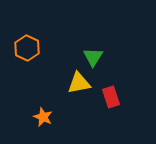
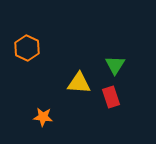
green triangle: moved 22 px right, 8 px down
yellow triangle: rotated 15 degrees clockwise
orange star: rotated 18 degrees counterclockwise
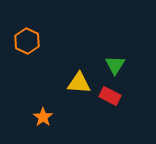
orange hexagon: moved 7 px up
red rectangle: moved 1 px left, 1 px up; rotated 45 degrees counterclockwise
orange star: rotated 30 degrees clockwise
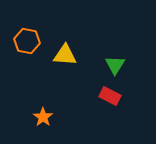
orange hexagon: rotated 15 degrees counterclockwise
yellow triangle: moved 14 px left, 28 px up
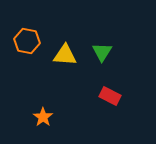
green triangle: moved 13 px left, 13 px up
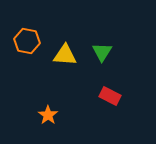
orange star: moved 5 px right, 2 px up
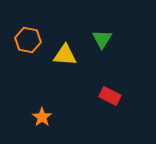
orange hexagon: moved 1 px right, 1 px up
green triangle: moved 13 px up
orange star: moved 6 px left, 2 px down
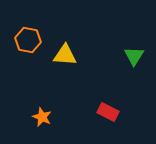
green triangle: moved 32 px right, 17 px down
red rectangle: moved 2 px left, 16 px down
orange star: rotated 12 degrees counterclockwise
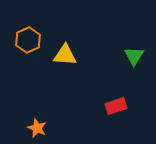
orange hexagon: rotated 25 degrees clockwise
red rectangle: moved 8 px right, 6 px up; rotated 45 degrees counterclockwise
orange star: moved 5 px left, 11 px down
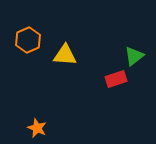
green triangle: rotated 20 degrees clockwise
red rectangle: moved 27 px up
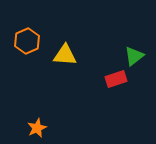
orange hexagon: moved 1 px left, 1 px down
orange star: rotated 24 degrees clockwise
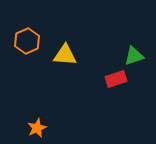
green triangle: rotated 20 degrees clockwise
